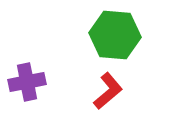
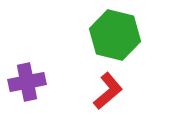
green hexagon: rotated 9 degrees clockwise
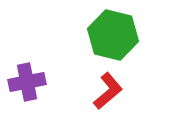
green hexagon: moved 2 px left
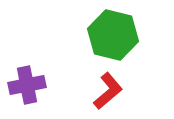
purple cross: moved 3 px down
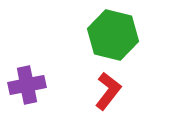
red L-shape: rotated 12 degrees counterclockwise
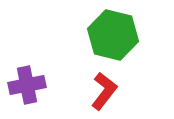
red L-shape: moved 4 px left
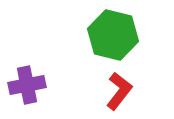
red L-shape: moved 15 px right
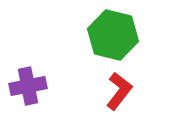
purple cross: moved 1 px right, 1 px down
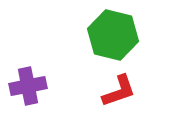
red L-shape: rotated 33 degrees clockwise
